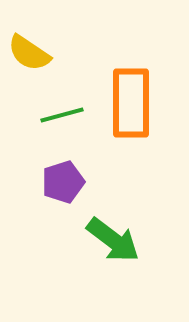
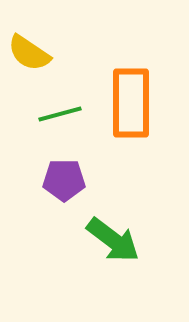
green line: moved 2 px left, 1 px up
purple pentagon: moved 1 px right, 2 px up; rotated 18 degrees clockwise
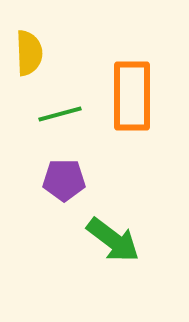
yellow semicircle: rotated 126 degrees counterclockwise
orange rectangle: moved 1 px right, 7 px up
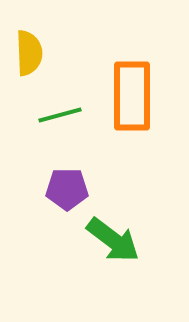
green line: moved 1 px down
purple pentagon: moved 3 px right, 9 px down
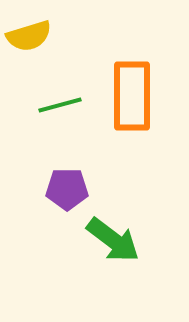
yellow semicircle: moved 17 px up; rotated 75 degrees clockwise
green line: moved 10 px up
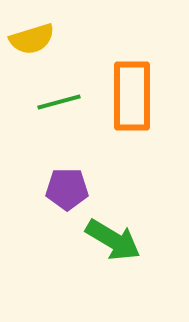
yellow semicircle: moved 3 px right, 3 px down
green line: moved 1 px left, 3 px up
green arrow: rotated 6 degrees counterclockwise
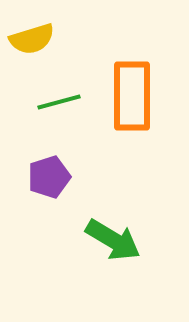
purple pentagon: moved 18 px left, 12 px up; rotated 18 degrees counterclockwise
